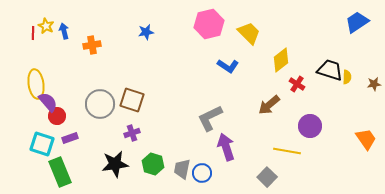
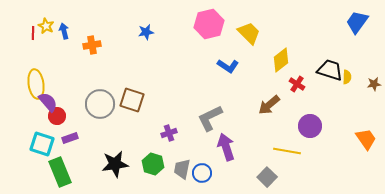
blue trapezoid: rotated 20 degrees counterclockwise
purple cross: moved 37 px right
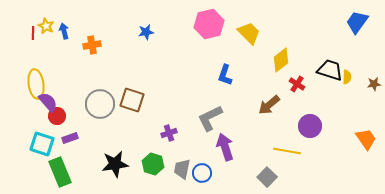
blue L-shape: moved 3 px left, 9 px down; rotated 75 degrees clockwise
purple arrow: moved 1 px left
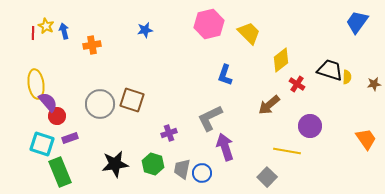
blue star: moved 1 px left, 2 px up
